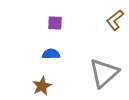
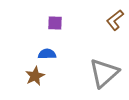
blue semicircle: moved 4 px left
brown star: moved 7 px left, 10 px up
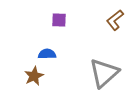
purple square: moved 4 px right, 3 px up
brown star: moved 1 px left
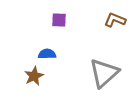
brown L-shape: rotated 60 degrees clockwise
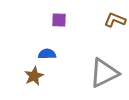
gray triangle: rotated 16 degrees clockwise
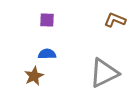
purple square: moved 12 px left
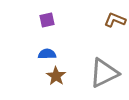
purple square: rotated 14 degrees counterclockwise
brown star: moved 22 px right; rotated 12 degrees counterclockwise
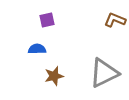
blue semicircle: moved 10 px left, 5 px up
brown star: moved 2 px left; rotated 24 degrees clockwise
